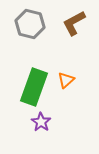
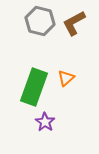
gray hexagon: moved 10 px right, 3 px up
orange triangle: moved 2 px up
purple star: moved 4 px right
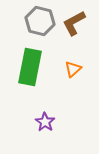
orange triangle: moved 7 px right, 9 px up
green rectangle: moved 4 px left, 20 px up; rotated 9 degrees counterclockwise
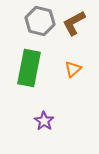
green rectangle: moved 1 px left, 1 px down
purple star: moved 1 px left, 1 px up
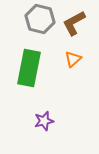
gray hexagon: moved 2 px up
orange triangle: moved 10 px up
purple star: rotated 24 degrees clockwise
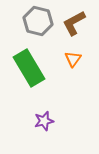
gray hexagon: moved 2 px left, 2 px down
orange triangle: rotated 12 degrees counterclockwise
green rectangle: rotated 42 degrees counterclockwise
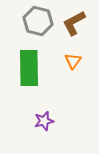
orange triangle: moved 2 px down
green rectangle: rotated 30 degrees clockwise
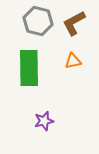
orange triangle: rotated 42 degrees clockwise
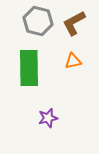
purple star: moved 4 px right, 3 px up
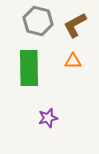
brown L-shape: moved 1 px right, 2 px down
orange triangle: rotated 12 degrees clockwise
